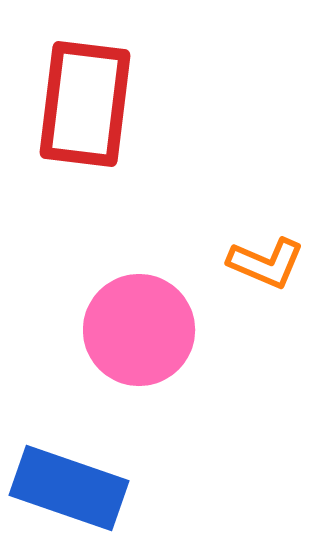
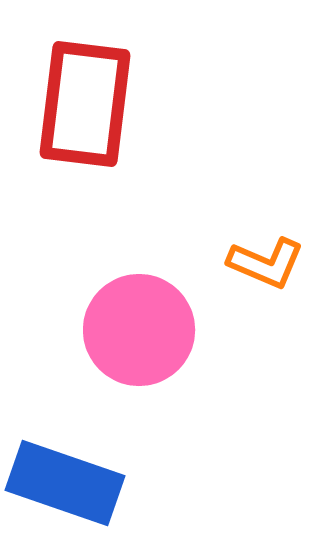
blue rectangle: moved 4 px left, 5 px up
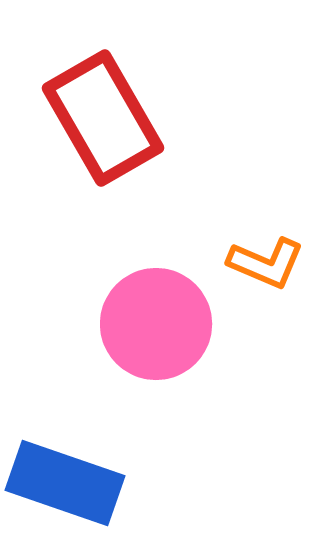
red rectangle: moved 18 px right, 14 px down; rotated 37 degrees counterclockwise
pink circle: moved 17 px right, 6 px up
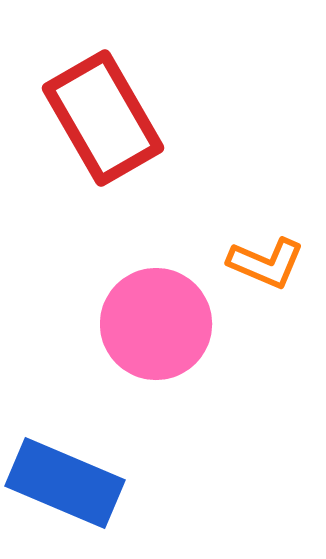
blue rectangle: rotated 4 degrees clockwise
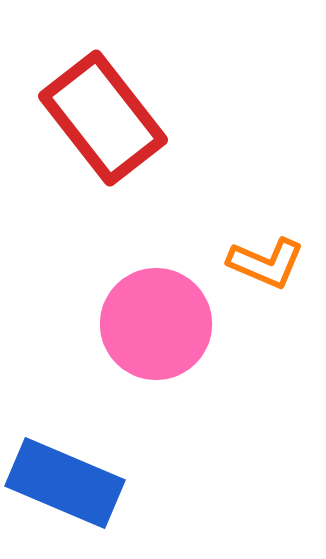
red rectangle: rotated 8 degrees counterclockwise
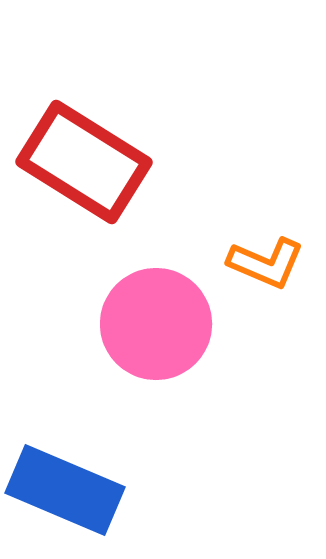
red rectangle: moved 19 px left, 44 px down; rotated 20 degrees counterclockwise
blue rectangle: moved 7 px down
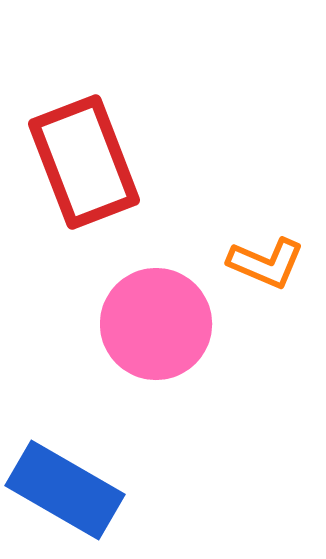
red rectangle: rotated 37 degrees clockwise
blue rectangle: rotated 7 degrees clockwise
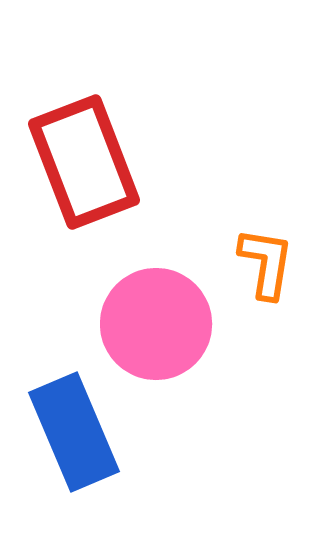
orange L-shape: rotated 104 degrees counterclockwise
blue rectangle: moved 9 px right, 58 px up; rotated 37 degrees clockwise
